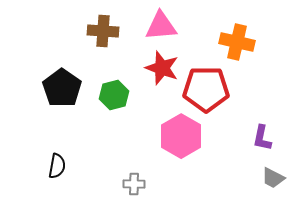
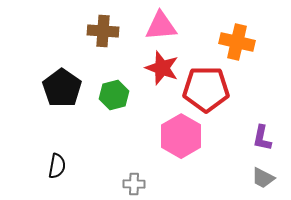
gray trapezoid: moved 10 px left
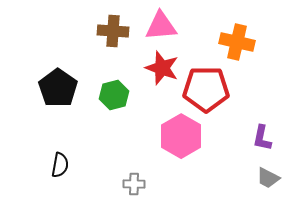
brown cross: moved 10 px right
black pentagon: moved 4 px left
black semicircle: moved 3 px right, 1 px up
gray trapezoid: moved 5 px right
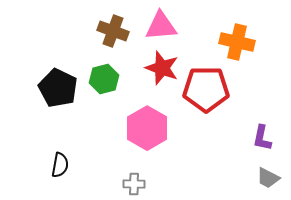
brown cross: rotated 16 degrees clockwise
black pentagon: rotated 9 degrees counterclockwise
green hexagon: moved 10 px left, 16 px up
pink hexagon: moved 34 px left, 8 px up
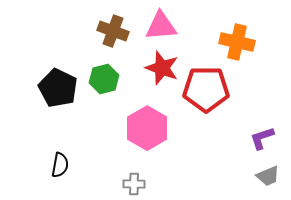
purple L-shape: rotated 60 degrees clockwise
gray trapezoid: moved 2 px up; rotated 50 degrees counterclockwise
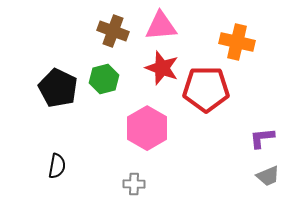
purple L-shape: rotated 12 degrees clockwise
black semicircle: moved 3 px left, 1 px down
